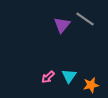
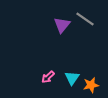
cyan triangle: moved 3 px right, 2 px down
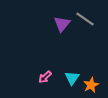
purple triangle: moved 1 px up
pink arrow: moved 3 px left
orange star: rotated 14 degrees counterclockwise
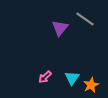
purple triangle: moved 2 px left, 4 px down
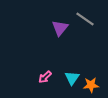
orange star: rotated 21 degrees clockwise
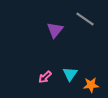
purple triangle: moved 5 px left, 2 px down
cyan triangle: moved 2 px left, 4 px up
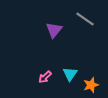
purple triangle: moved 1 px left
orange star: rotated 14 degrees counterclockwise
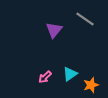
cyan triangle: rotated 21 degrees clockwise
